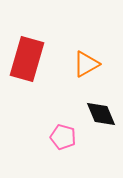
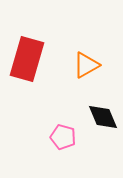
orange triangle: moved 1 px down
black diamond: moved 2 px right, 3 px down
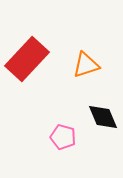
red rectangle: rotated 27 degrees clockwise
orange triangle: rotated 12 degrees clockwise
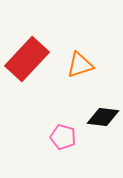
orange triangle: moved 6 px left
black diamond: rotated 60 degrees counterclockwise
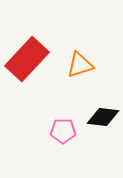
pink pentagon: moved 6 px up; rotated 15 degrees counterclockwise
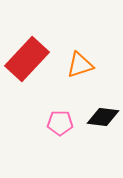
pink pentagon: moved 3 px left, 8 px up
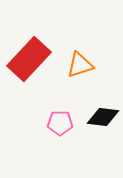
red rectangle: moved 2 px right
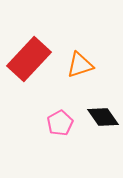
black diamond: rotated 48 degrees clockwise
pink pentagon: rotated 30 degrees counterclockwise
